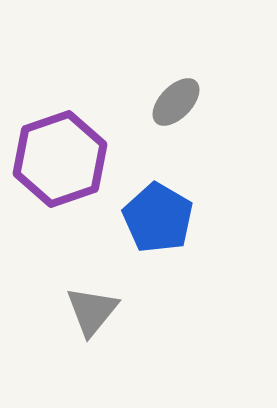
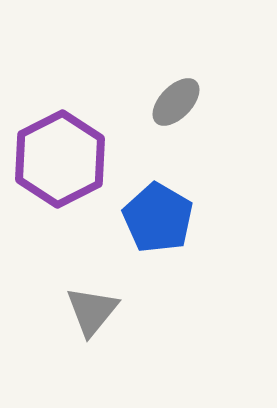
purple hexagon: rotated 8 degrees counterclockwise
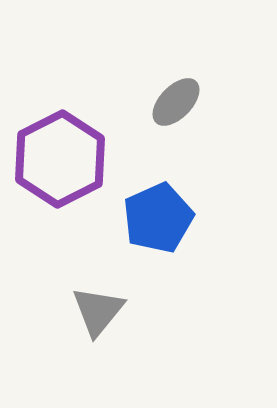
blue pentagon: rotated 18 degrees clockwise
gray triangle: moved 6 px right
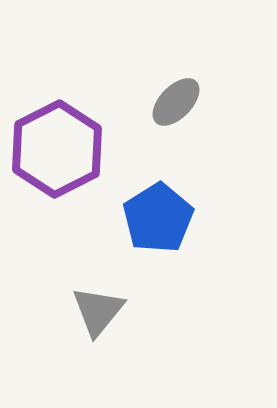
purple hexagon: moved 3 px left, 10 px up
blue pentagon: rotated 8 degrees counterclockwise
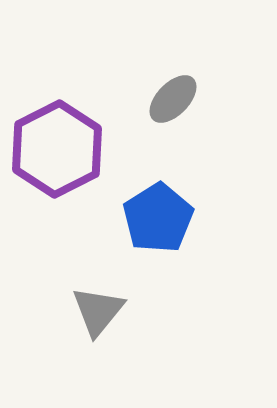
gray ellipse: moved 3 px left, 3 px up
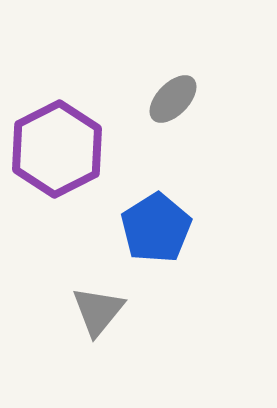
blue pentagon: moved 2 px left, 10 px down
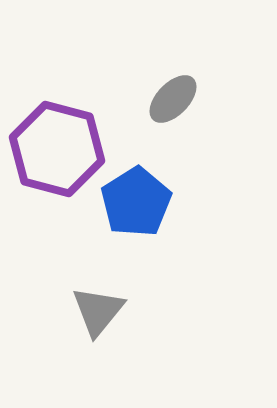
purple hexagon: rotated 18 degrees counterclockwise
blue pentagon: moved 20 px left, 26 px up
